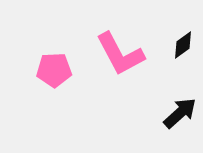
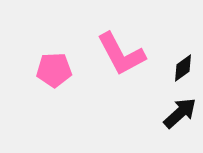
black diamond: moved 23 px down
pink L-shape: moved 1 px right
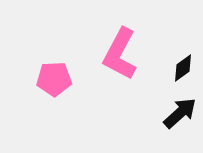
pink L-shape: moved 1 px left; rotated 56 degrees clockwise
pink pentagon: moved 9 px down
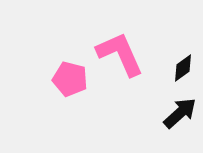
pink L-shape: rotated 128 degrees clockwise
pink pentagon: moved 16 px right; rotated 16 degrees clockwise
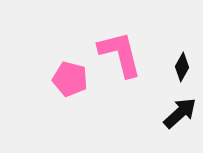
pink L-shape: rotated 10 degrees clockwise
black diamond: moved 1 px left, 1 px up; rotated 24 degrees counterclockwise
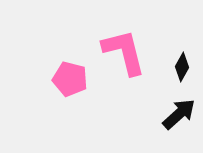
pink L-shape: moved 4 px right, 2 px up
black arrow: moved 1 px left, 1 px down
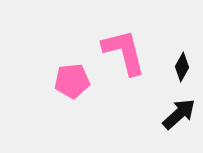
pink pentagon: moved 2 px right, 2 px down; rotated 20 degrees counterclockwise
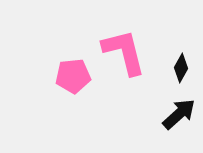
black diamond: moved 1 px left, 1 px down
pink pentagon: moved 1 px right, 5 px up
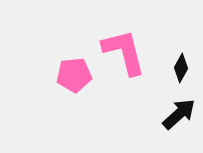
pink pentagon: moved 1 px right, 1 px up
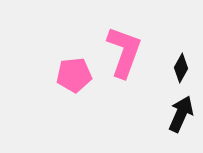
pink L-shape: rotated 34 degrees clockwise
black arrow: moved 2 px right; rotated 24 degrees counterclockwise
